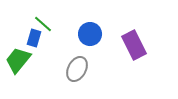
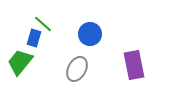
purple rectangle: moved 20 px down; rotated 16 degrees clockwise
green trapezoid: moved 2 px right, 2 px down
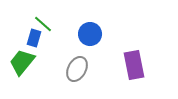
green trapezoid: moved 2 px right
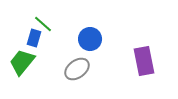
blue circle: moved 5 px down
purple rectangle: moved 10 px right, 4 px up
gray ellipse: rotated 25 degrees clockwise
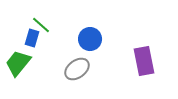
green line: moved 2 px left, 1 px down
blue rectangle: moved 2 px left
green trapezoid: moved 4 px left, 1 px down
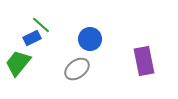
blue rectangle: rotated 48 degrees clockwise
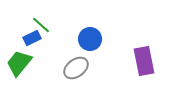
green trapezoid: moved 1 px right
gray ellipse: moved 1 px left, 1 px up
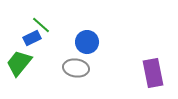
blue circle: moved 3 px left, 3 px down
purple rectangle: moved 9 px right, 12 px down
gray ellipse: rotated 45 degrees clockwise
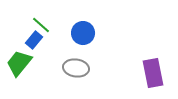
blue rectangle: moved 2 px right, 2 px down; rotated 24 degrees counterclockwise
blue circle: moved 4 px left, 9 px up
